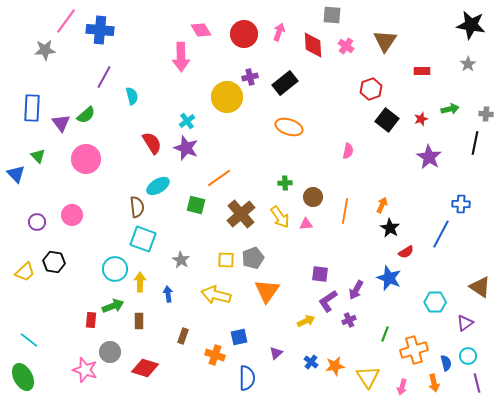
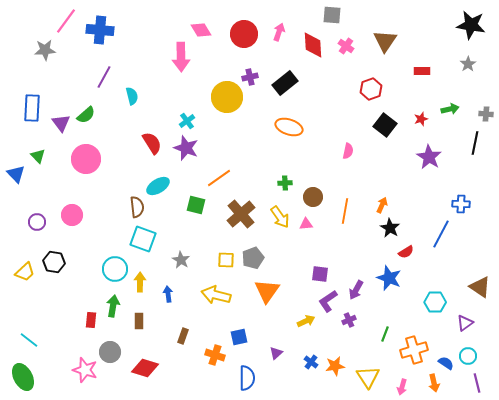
black square at (387, 120): moved 2 px left, 5 px down
green arrow at (113, 306): rotated 60 degrees counterclockwise
blue semicircle at (446, 363): rotated 42 degrees counterclockwise
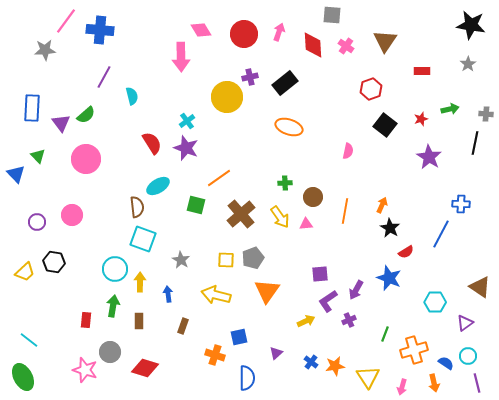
purple square at (320, 274): rotated 12 degrees counterclockwise
red rectangle at (91, 320): moved 5 px left
brown rectangle at (183, 336): moved 10 px up
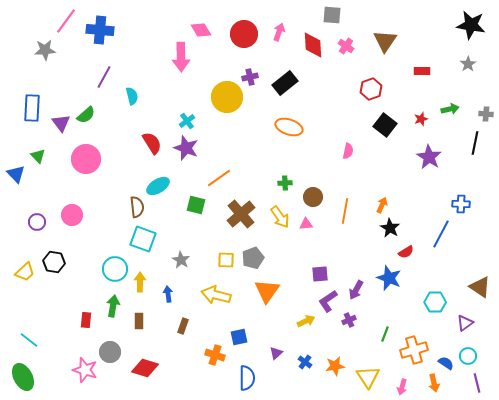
blue cross at (311, 362): moved 6 px left
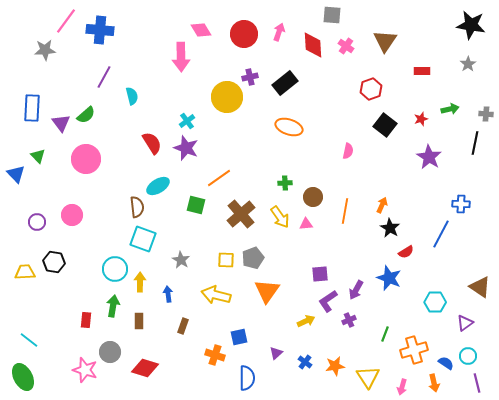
yellow trapezoid at (25, 272): rotated 140 degrees counterclockwise
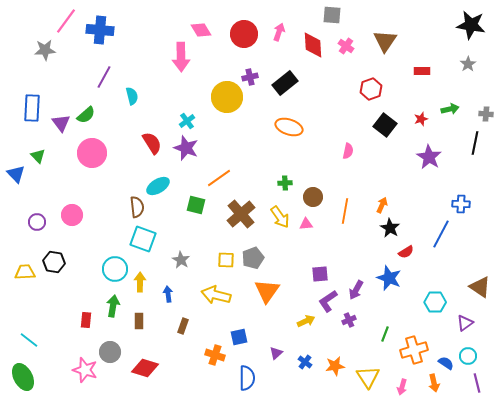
pink circle at (86, 159): moved 6 px right, 6 px up
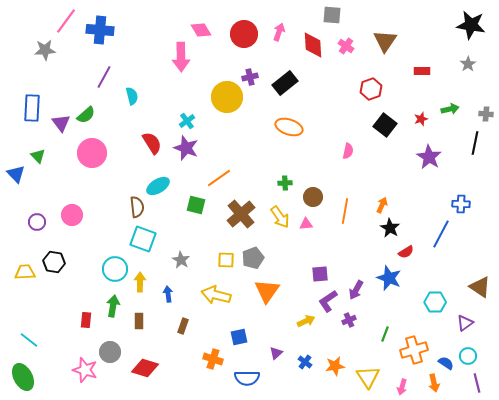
orange cross at (215, 355): moved 2 px left, 4 px down
blue semicircle at (247, 378): rotated 90 degrees clockwise
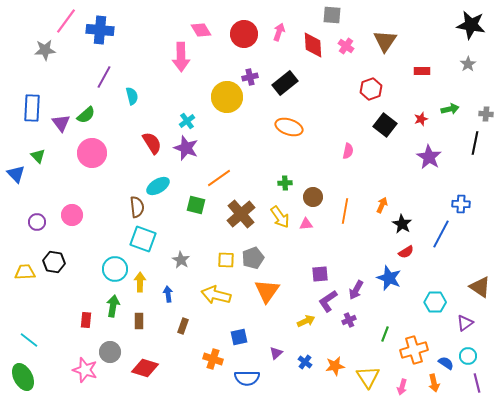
black star at (390, 228): moved 12 px right, 4 px up
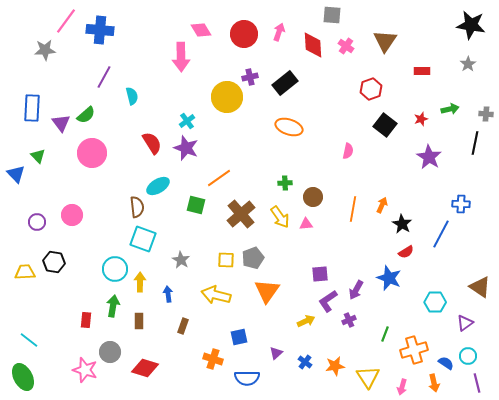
orange line at (345, 211): moved 8 px right, 2 px up
